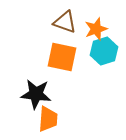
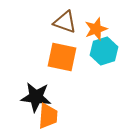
black star: moved 3 px down
orange trapezoid: moved 3 px up
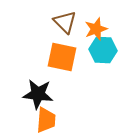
brown triangle: rotated 25 degrees clockwise
cyan hexagon: moved 1 px left, 1 px up; rotated 20 degrees clockwise
black star: moved 2 px right, 3 px up
orange trapezoid: moved 2 px left, 4 px down
